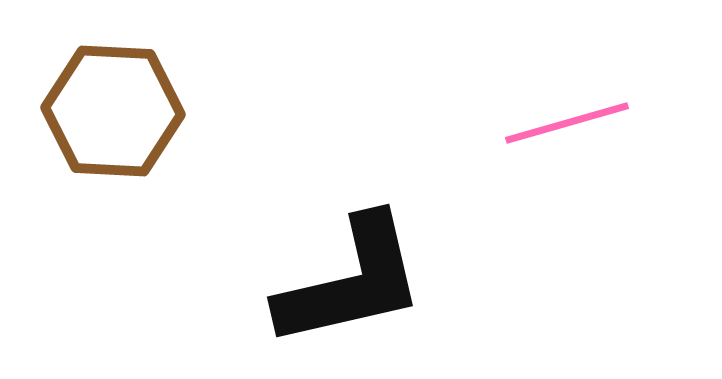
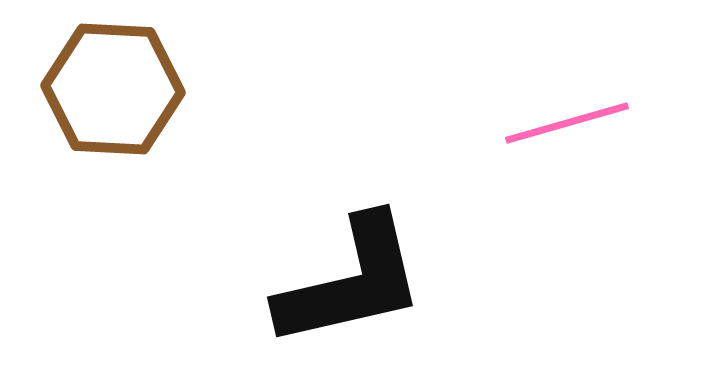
brown hexagon: moved 22 px up
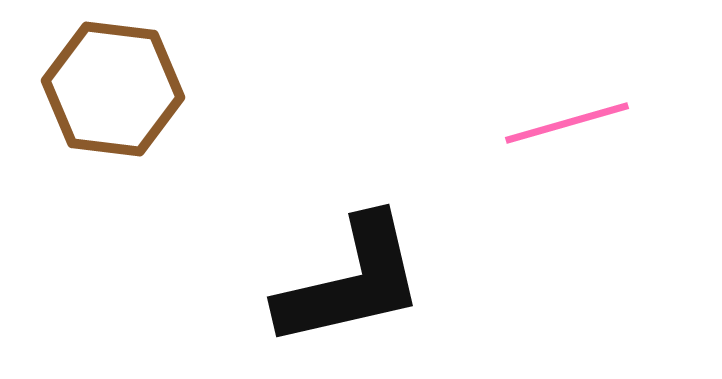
brown hexagon: rotated 4 degrees clockwise
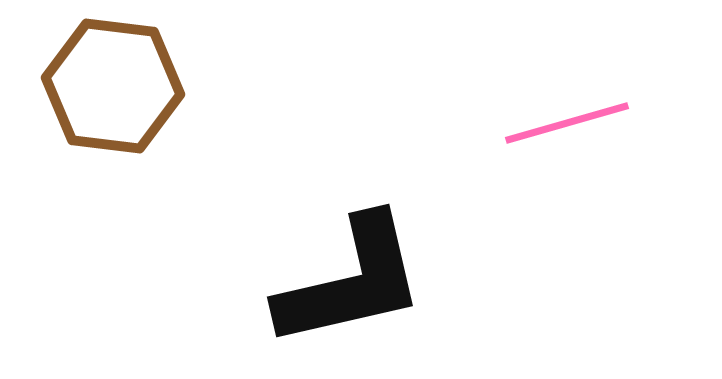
brown hexagon: moved 3 px up
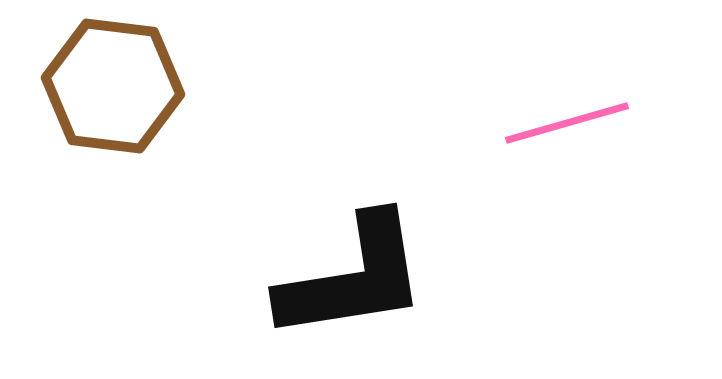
black L-shape: moved 2 px right, 4 px up; rotated 4 degrees clockwise
